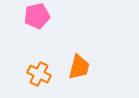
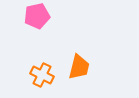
orange cross: moved 3 px right, 1 px down
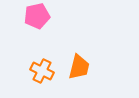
orange cross: moved 4 px up
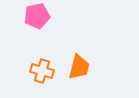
orange cross: rotated 10 degrees counterclockwise
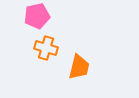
orange cross: moved 4 px right, 23 px up
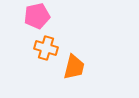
orange trapezoid: moved 5 px left
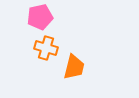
pink pentagon: moved 3 px right, 1 px down
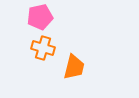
orange cross: moved 3 px left
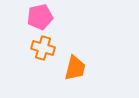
orange trapezoid: moved 1 px right, 1 px down
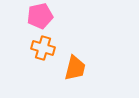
pink pentagon: moved 1 px up
